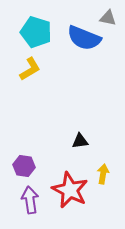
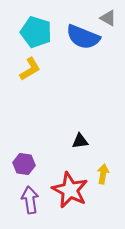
gray triangle: rotated 18 degrees clockwise
blue semicircle: moved 1 px left, 1 px up
purple hexagon: moved 2 px up
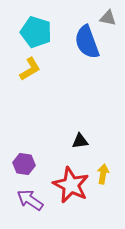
gray triangle: rotated 18 degrees counterclockwise
blue semicircle: moved 4 px right, 5 px down; rotated 48 degrees clockwise
red star: moved 1 px right, 5 px up
purple arrow: rotated 48 degrees counterclockwise
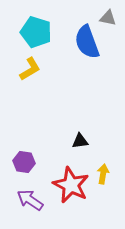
purple hexagon: moved 2 px up
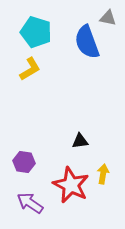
purple arrow: moved 3 px down
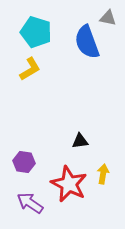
red star: moved 2 px left, 1 px up
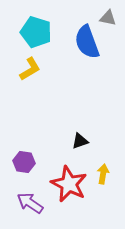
black triangle: rotated 12 degrees counterclockwise
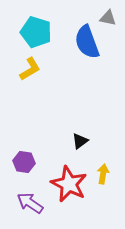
black triangle: rotated 18 degrees counterclockwise
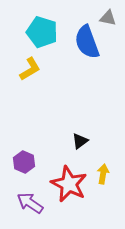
cyan pentagon: moved 6 px right
purple hexagon: rotated 15 degrees clockwise
